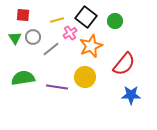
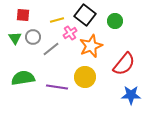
black square: moved 1 px left, 2 px up
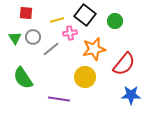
red square: moved 3 px right, 2 px up
pink cross: rotated 24 degrees clockwise
orange star: moved 3 px right, 3 px down; rotated 10 degrees clockwise
green semicircle: rotated 115 degrees counterclockwise
purple line: moved 2 px right, 12 px down
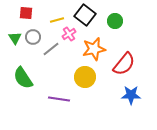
pink cross: moved 1 px left, 1 px down; rotated 24 degrees counterclockwise
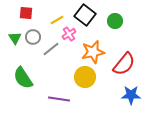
yellow line: rotated 16 degrees counterclockwise
orange star: moved 1 px left, 3 px down
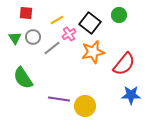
black square: moved 5 px right, 8 px down
green circle: moved 4 px right, 6 px up
gray line: moved 1 px right, 1 px up
yellow circle: moved 29 px down
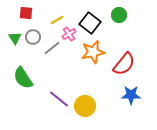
purple line: rotated 30 degrees clockwise
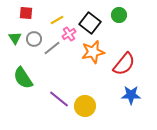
gray circle: moved 1 px right, 2 px down
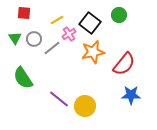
red square: moved 2 px left
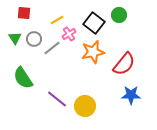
black square: moved 4 px right
purple line: moved 2 px left
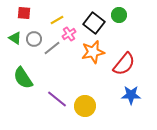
green triangle: rotated 24 degrees counterclockwise
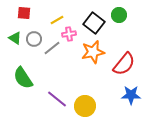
pink cross: rotated 24 degrees clockwise
